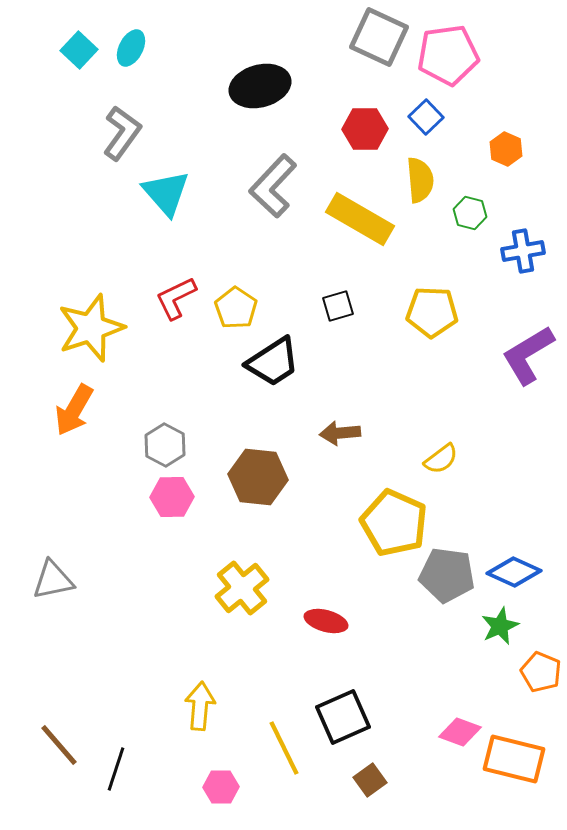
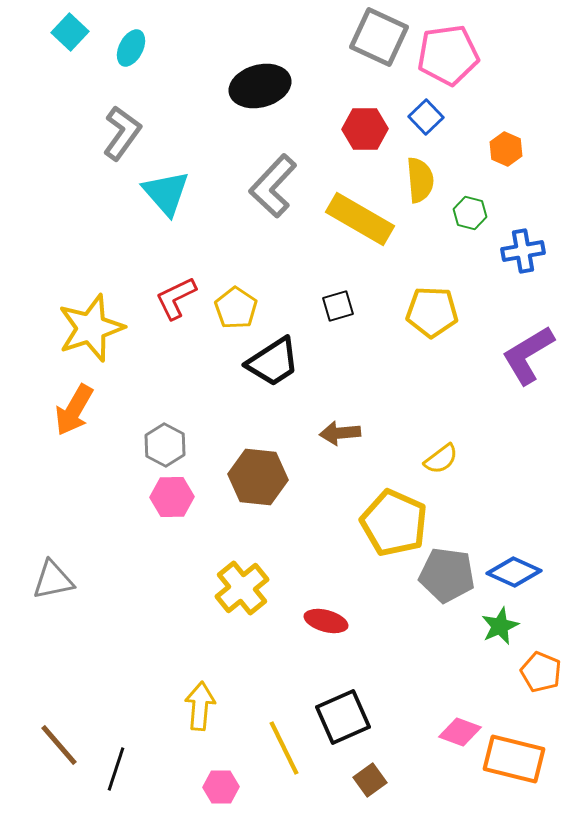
cyan square at (79, 50): moved 9 px left, 18 px up
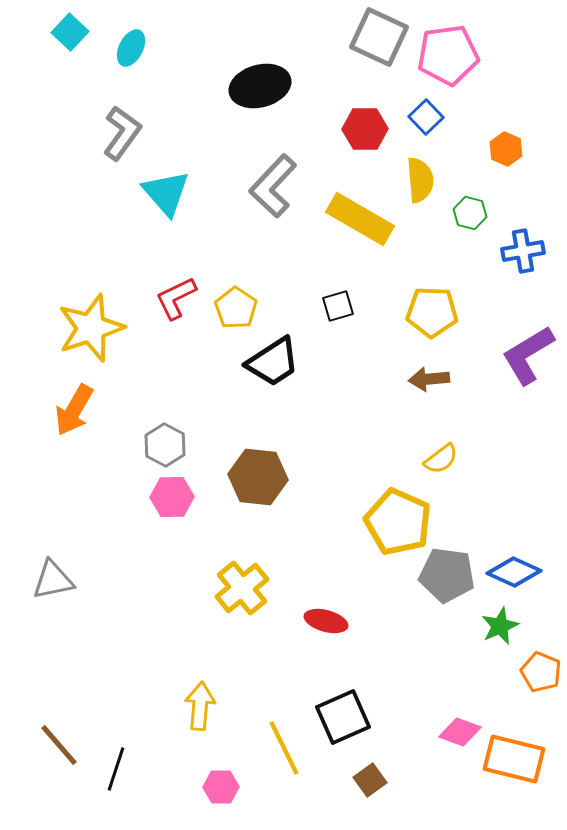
brown arrow at (340, 433): moved 89 px right, 54 px up
yellow pentagon at (394, 523): moved 4 px right, 1 px up
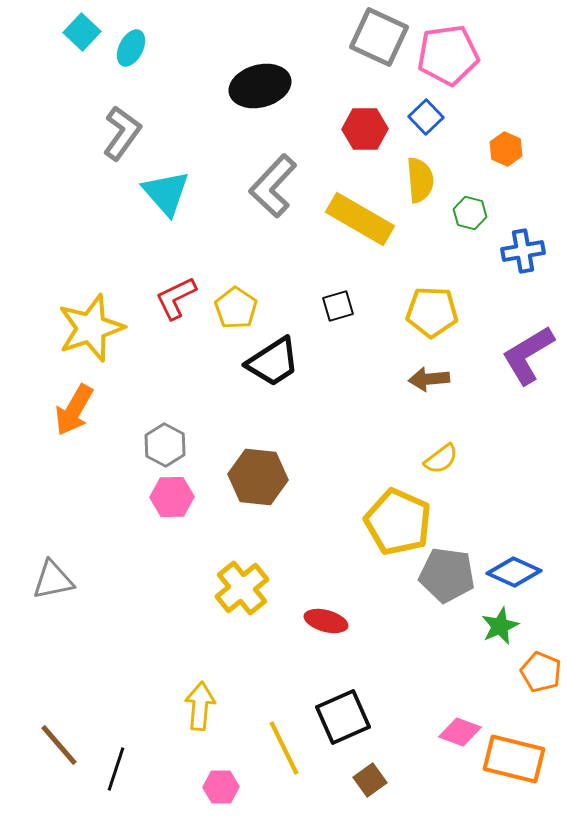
cyan square at (70, 32): moved 12 px right
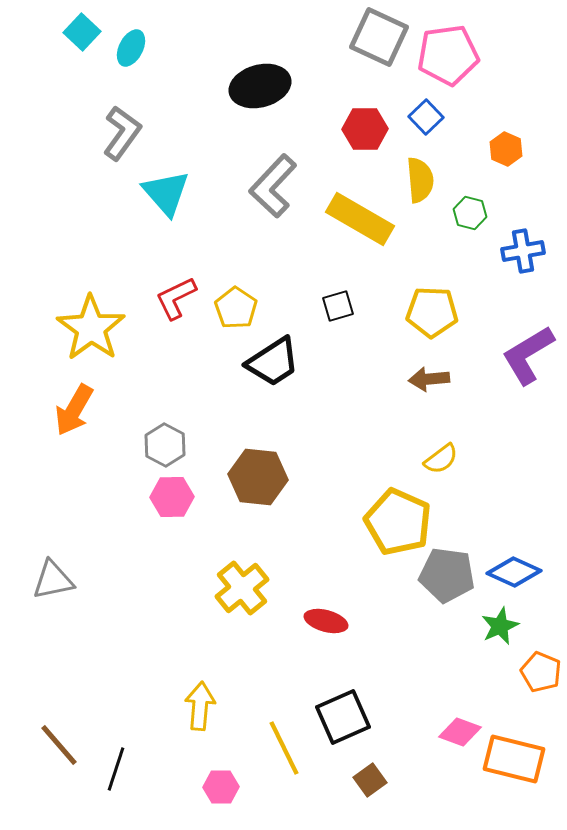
yellow star at (91, 328): rotated 18 degrees counterclockwise
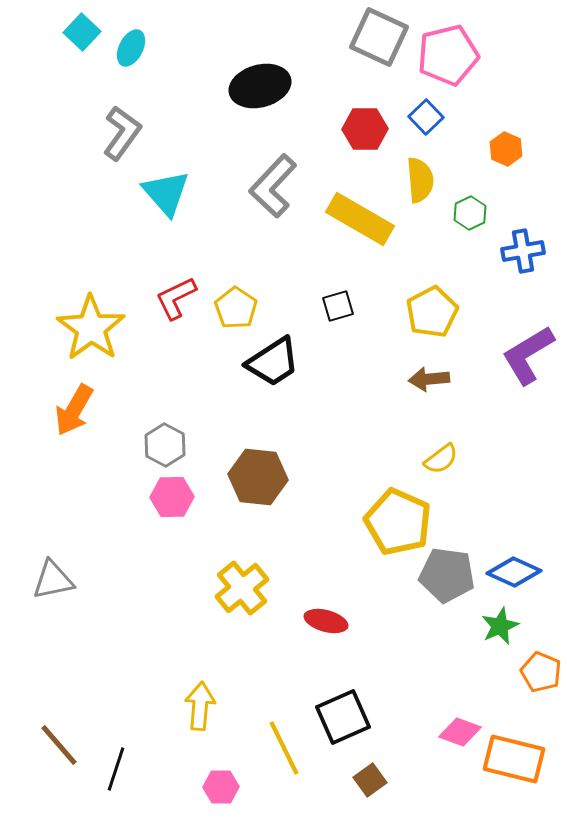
pink pentagon at (448, 55): rotated 6 degrees counterclockwise
green hexagon at (470, 213): rotated 20 degrees clockwise
yellow pentagon at (432, 312): rotated 30 degrees counterclockwise
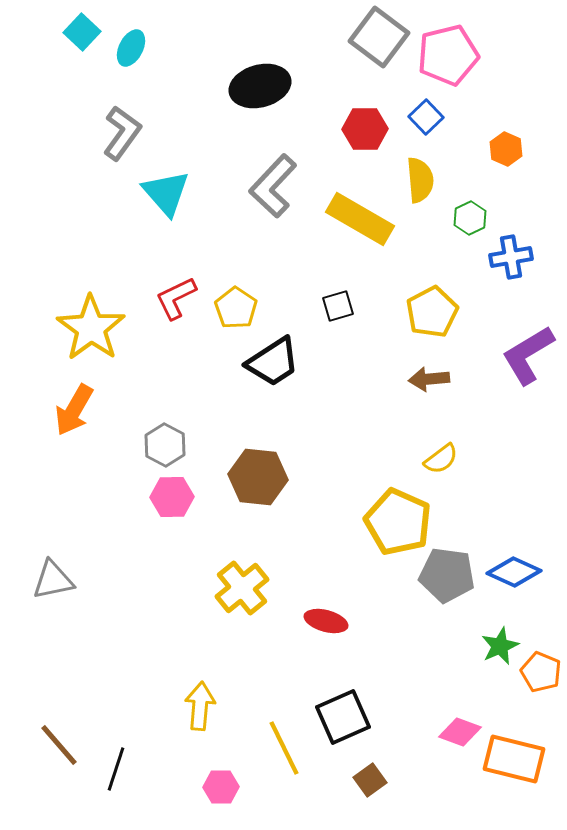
gray square at (379, 37): rotated 12 degrees clockwise
green hexagon at (470, 213): moved 5 px down
blue cross at (523, 251): moved 12 px left, 6 px down
green star at (500, 626): moved 20 px down
